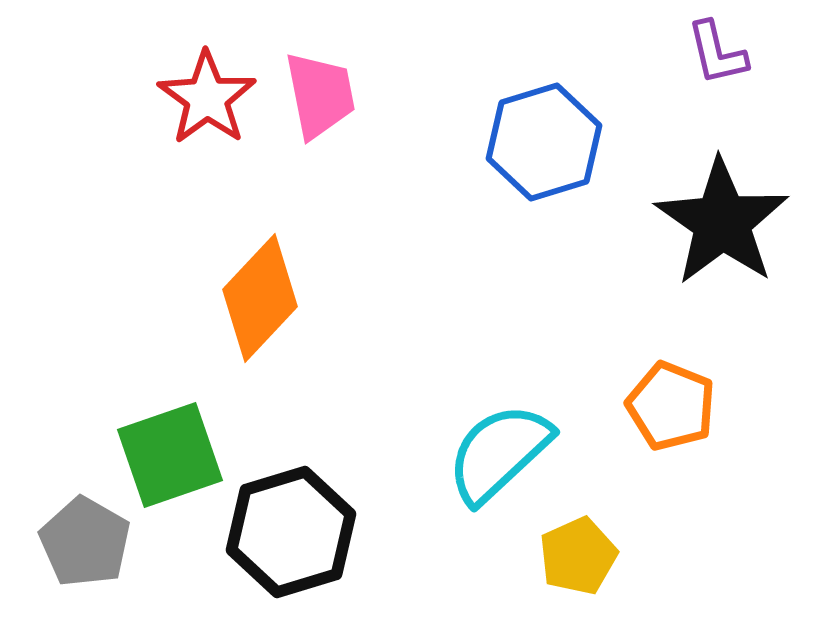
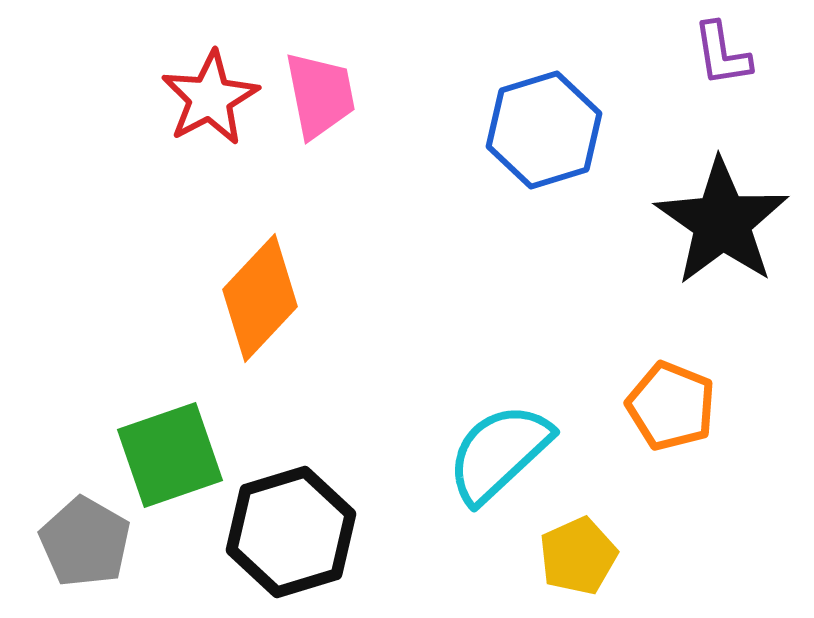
purple L-shape: moved 5 px right, 1 px down; rotated 4 degrees clockwise
red star: moved 3 px right; rotated 8 degrees clockwise
blue hexagon: moved 12 px up
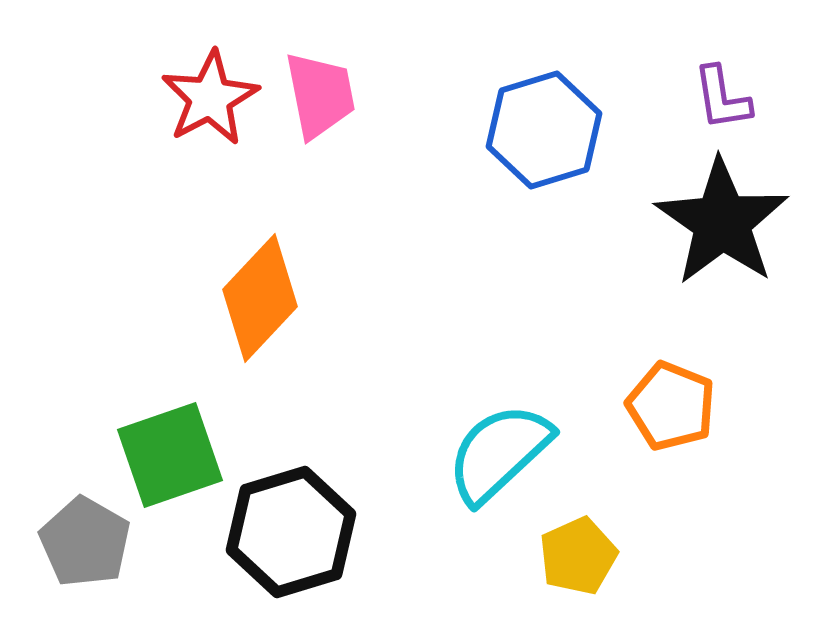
purple L-shape: moved 44 px down
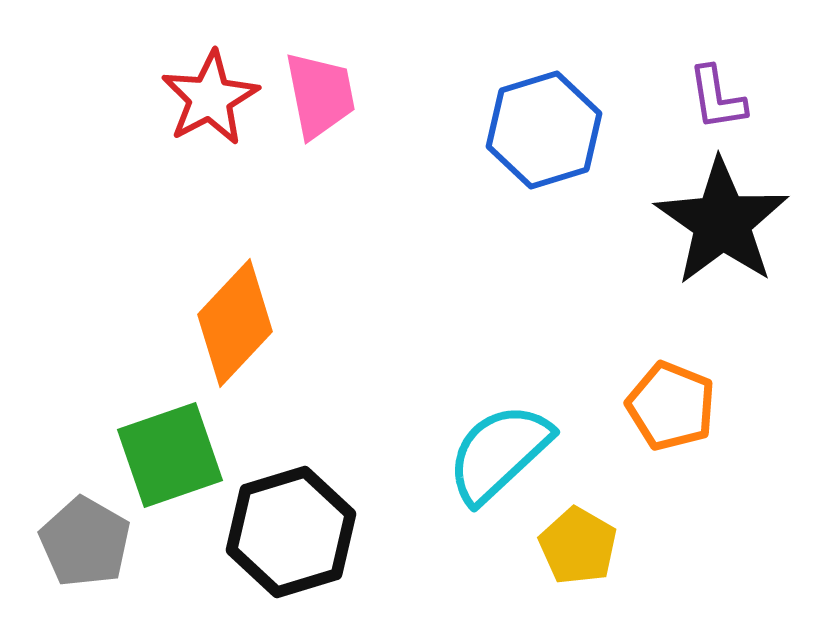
purple L-shape: moved 5 px left
orange diamond: moved 25 px left, 25 px down
yellow pentagon: moved 10 px up; rotated 18 degrees counterclockwise
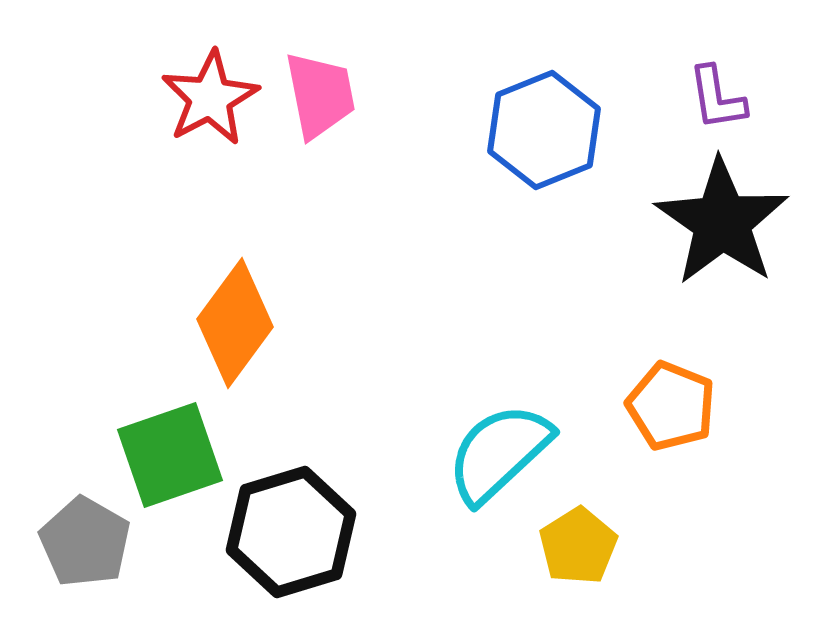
blue hexagon: rotated 5 degrees counterclockwise
orange diamond: rotated 7 degrees counterclockwise
yellow pentagon: rotated 10 degrees clockwise
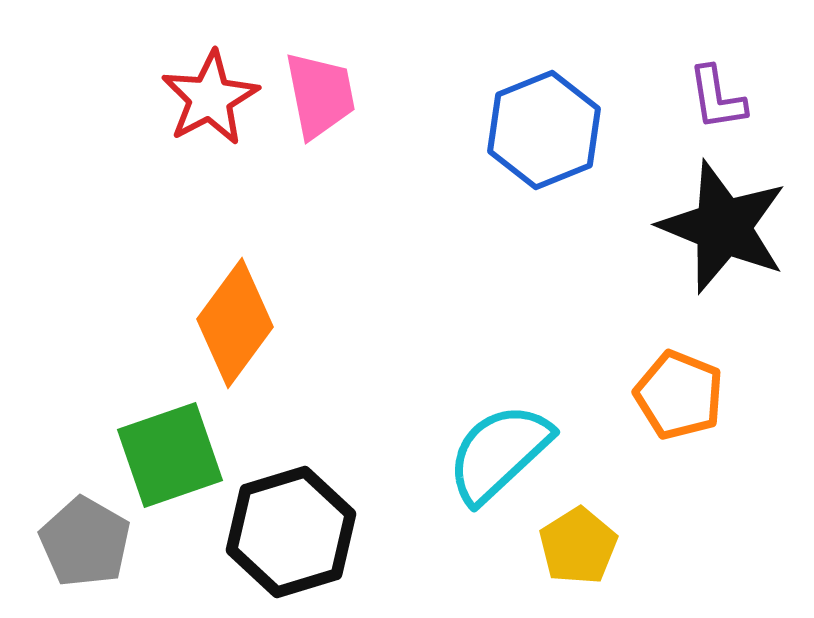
black star: moved 1 px right, 5 px down; rotated 13 degrees counterclockwise
orange pentagon: moved 8 px right, 11 px up
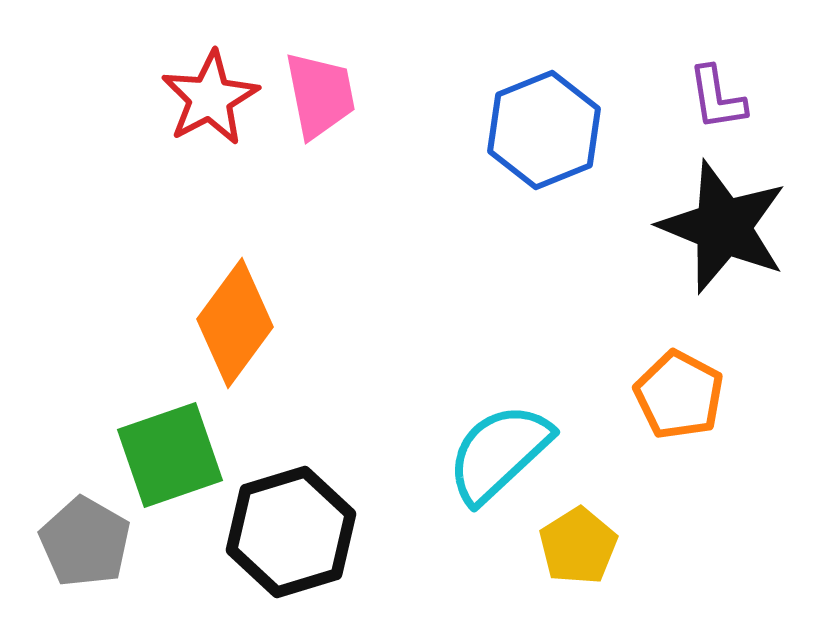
orange pentagon: rotated 6 degrees clockwise
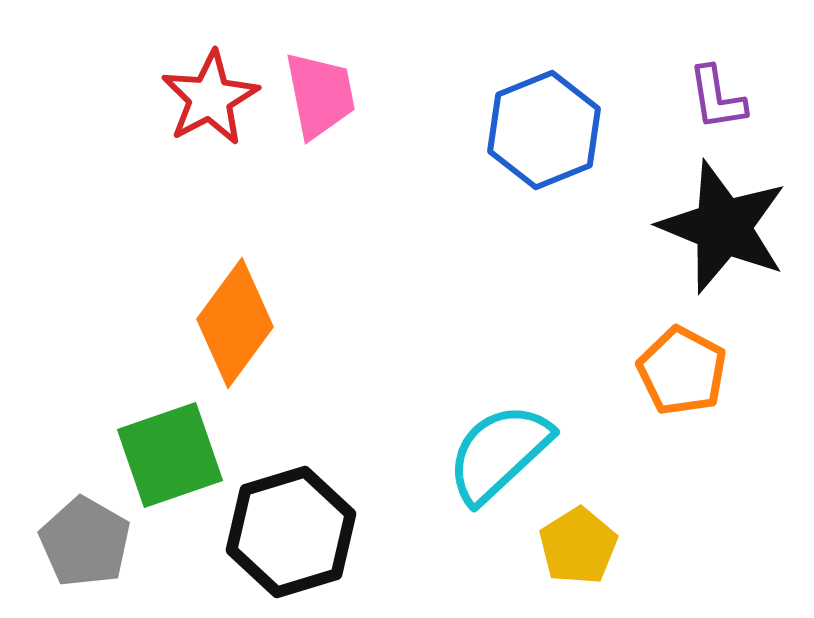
orange pentagon: moved 3 px right, 24 px up
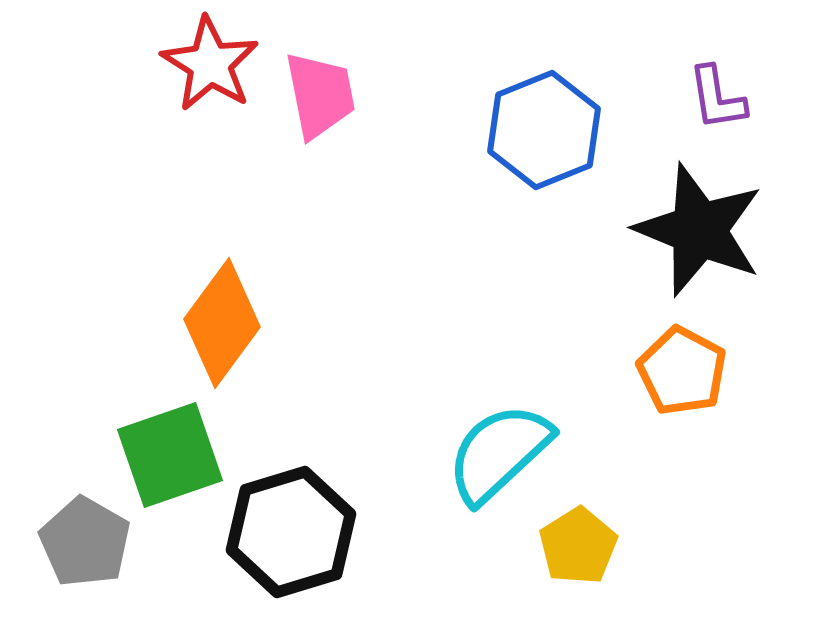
red star: moved 34 px up; rotated 12 degrees counterclockwise
black star: moved 24 px left, 3 px down
orange diamond: moved 13 px left
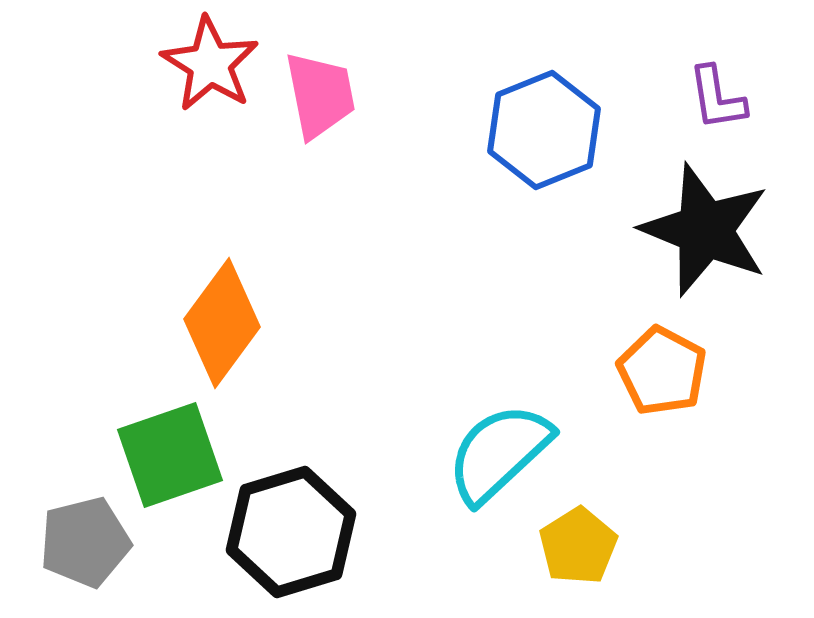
black star: moved 6 px right
orange pentagon: moved 20 px left
gray pentagon: rotated 28 degrees clockwise
